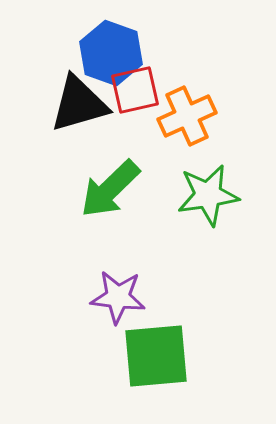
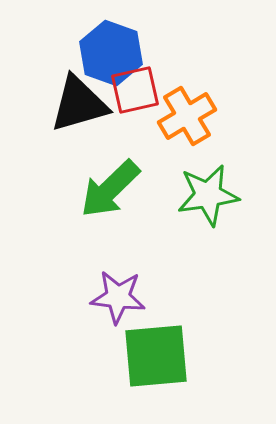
orange cross: rotated 6 degrees counterclockwise
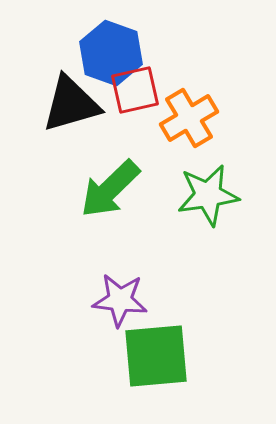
black triangle: moved 8 px left
orange cross: moved 2 px right, 2 px down
purple star: moved 2 px right, 3 px down
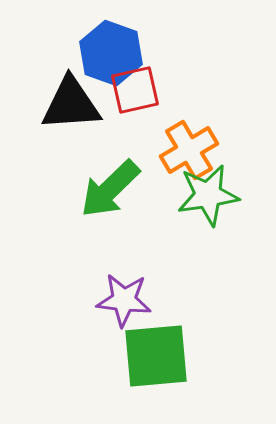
black triangle: rotated 12 degrees clockwise
orange cross: moved 32 px down
purple star: moved 4 px right
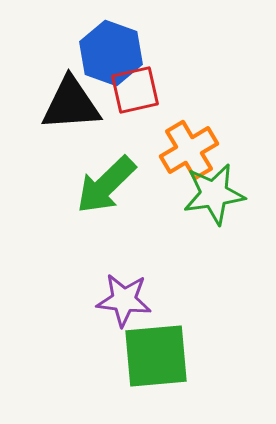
green arrow: moved 4 px left, 4 px up
green star: moved 6 px right, 1 px up
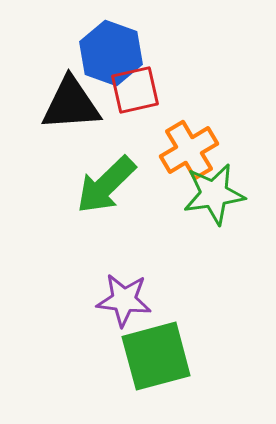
green square: rotated 10 degrees counterclockwise
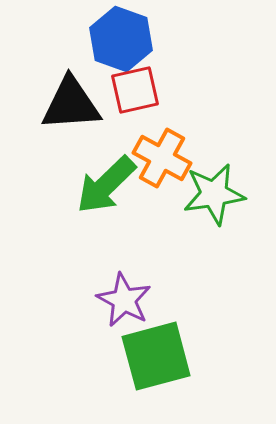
blue hexagon: moved 10 px right, 14 px up
orange cross: moved 27 px left, 8 px down; rotated 30 degrees counterclockwise
purple star: rotated 22 degrees clockwise
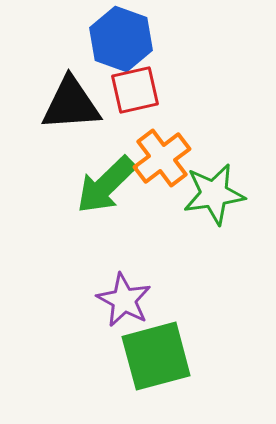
orange cross: rotated 24 degrees clockwise
